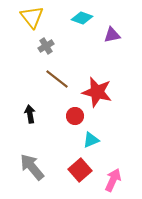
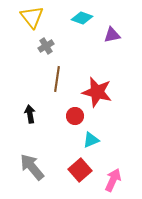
brown line: rotated 60 degrees clockwise
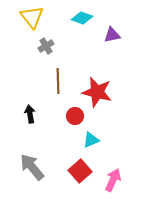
brown line: moved 1 px right, 2 px down; rotated 10 degrees counterclockwise
red square: moved 1 px down
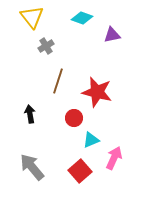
brown line: rotated 20 degrees clockwise
red circle: moved 1 px left, 2 px down
pink arrow: moved 1 px right, 22 px up
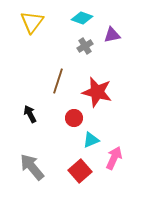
yellow triangle: moved 5 px down; rotated 15 degrees clockwise
gray cross: moved 39 px right
black arrow: rotated 18 degrees counterclockwise
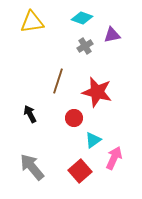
yellow triangle: rotated 45 degrees clockwise
cyan triangle: moved 2 px right; rotated 12 degrees counterclockwise
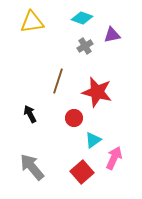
red square: moved 2 px right, 1 px down
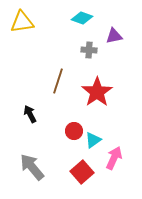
yellow triangle: moved 10 px left
purple triangle: moved 2 px right, 1 px down
gray cross: moved 4 px right, 4 px down; rotated 35 degrees clockwise
red star: rotated 24 degrees clockwise
red circle: moved 13 px down
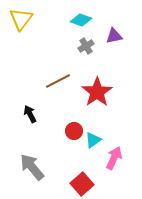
cyan diamond: moved 1 px left, 2 px down
yellow triangle: moved 1 px left, 3 px up; rotated 45 degrees counterclockwise
gray cross: moved 3 px left, 4 px up; rotated 35 degrees counterclockwise
brown line: rotated 45 degrees clockwise
red square: moved 12 px down
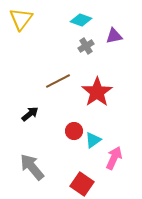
black arrow: rotated 78 degrees clockwise
red square: rotated 15 degrees counterclockwise
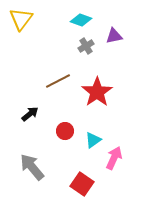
red circle: moved 9 px left
